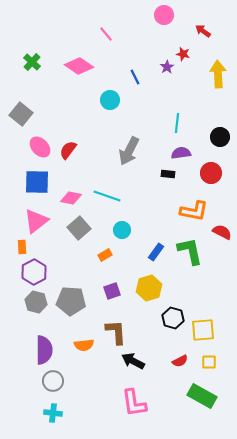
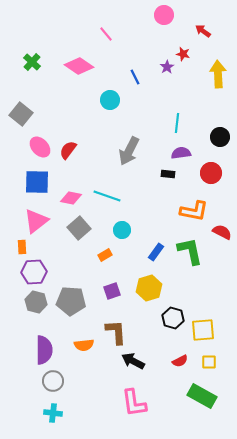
purple hexagon at (34, 272): rotated 25 degrees clockwise
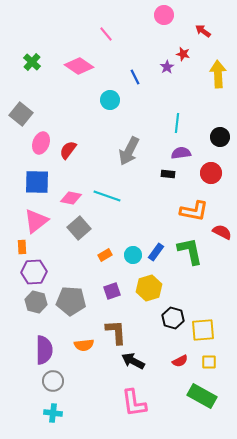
pink ellipse at (40, 147): moved 1 px right, 4 px up; rotated 65 degrees clockwise
cyan circle at (122, 230): moved 11 px right, 25 px down
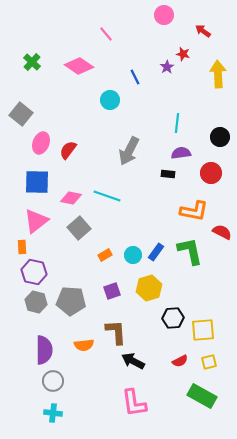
purple hexagon at (34, 272): rotated 15 degrees clockwise
black hexagon at (173, 318): rotated 20 degrees counterclockwise
yellow square at (209, 362): rotated 14 degrees counterclockwise
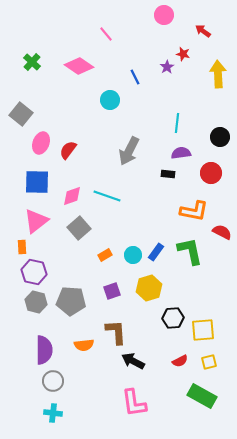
pink diamond at (71, 198): moved 1 px right, 2 px up; rotated 30 degrees counterclockwise
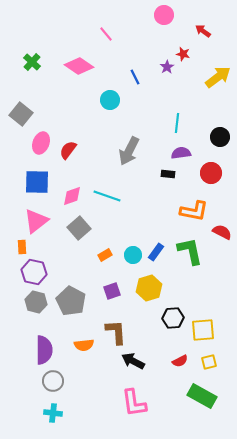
yellow arrow at (218, 74): moved 3 px down; rotated 56 degrees clockwise
gray pentagon at (71, 301): rotated 24 degrees clockwise
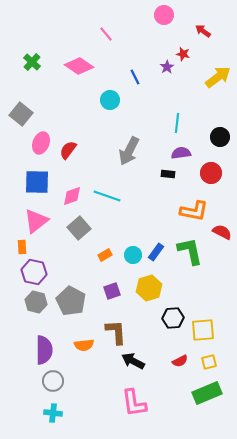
green rectangle at (202, 396): moved 5 px right, 3 px up; rotated 52 degrees counterclockwise
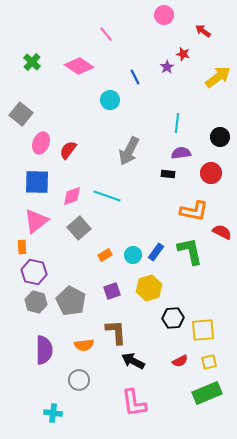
gray circle at (53, 381): moved 26 px right, 1 px up
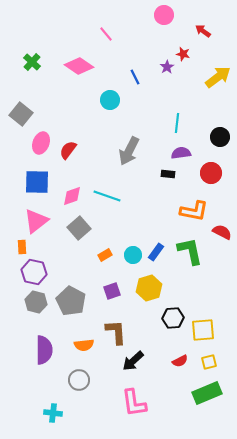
black arrow at (133, 361): rotated 70 degrees counterclockwise
